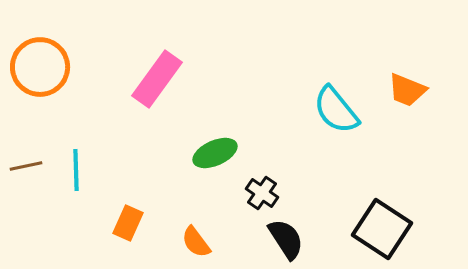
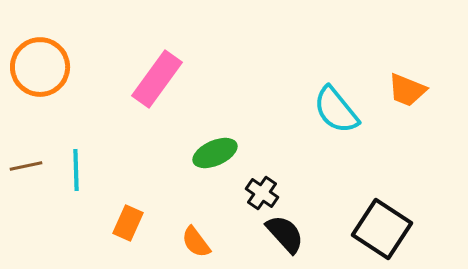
black semicircle: moved 1 px left, 5 px up; rotated 9 degrees counterclockwise
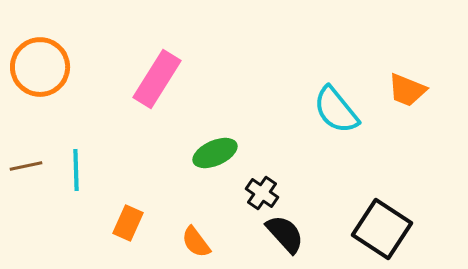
pink rectangle: rotated 4 degrees counterclockwise
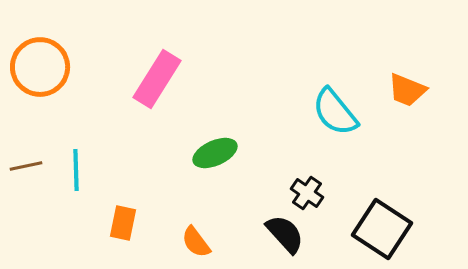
cyan semicircle: moved 1 px left, 2 px down
black cross: moved 45 px right
orange rectangle: moved 5 px left; rotated 12 degrees counterclockwise
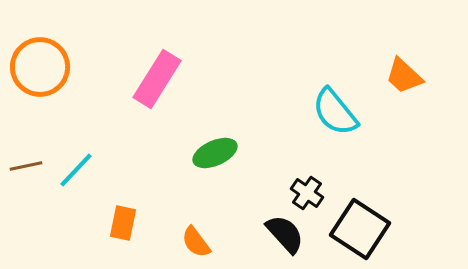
orange trapezoid: moved 3 px left, 14 px up; rotated 21 degrees clockwise
cyan line: rotated 45 degrees clockwise
black square: moved 22 px left
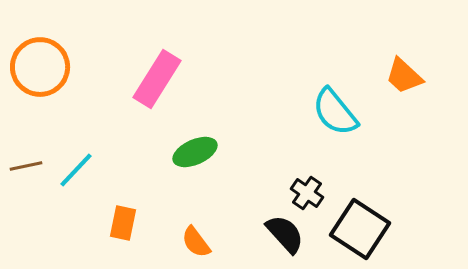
green ellipse: moved 20 px left, 1 px up
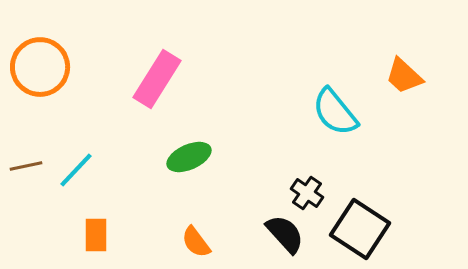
green ellipse: moved 6 px left, 5 px down
orange rectangle: moved 27 px left, 12 px down; rotated 12 degrees counterclockwise
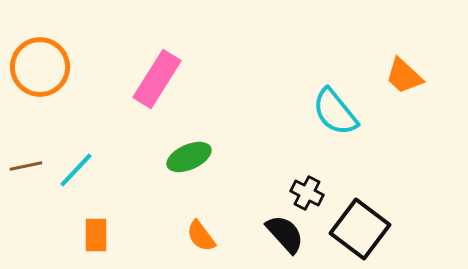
black cross: rotated 8 degrees counterclockwise
black square: rotated 4 degrees clockwise
orange semicircle: moved 5 px right, 6 px up
